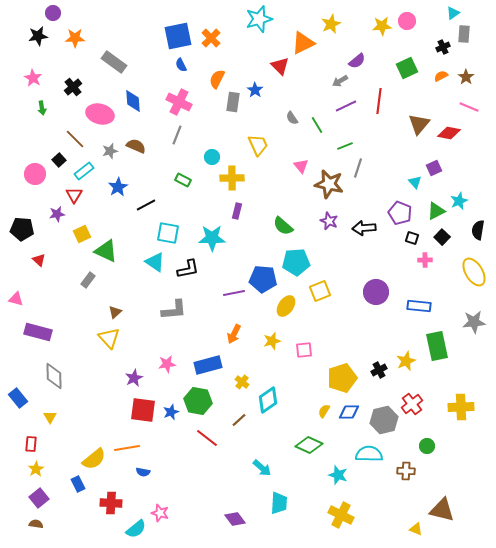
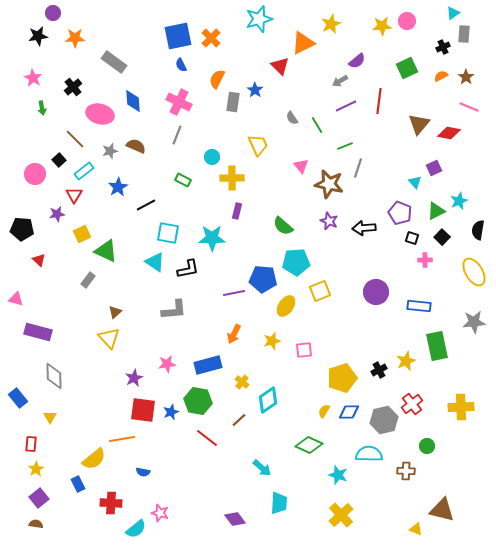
orange line at (127, 448): moved 5 px left, 9 px up
yellow cross at (341, 515): rotated 20 degrees clockwise
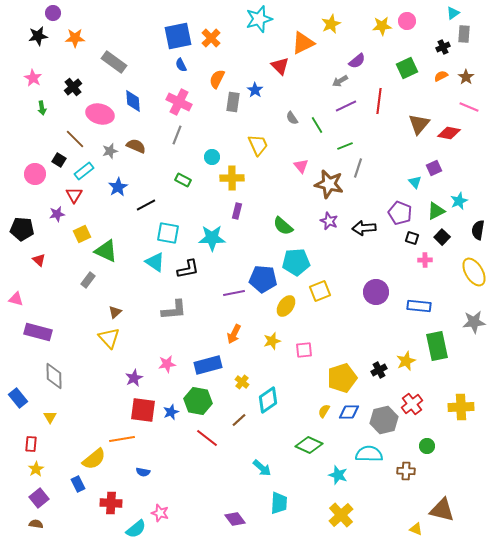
black square at (59, 160): rotated 16 degrees counterclockwise
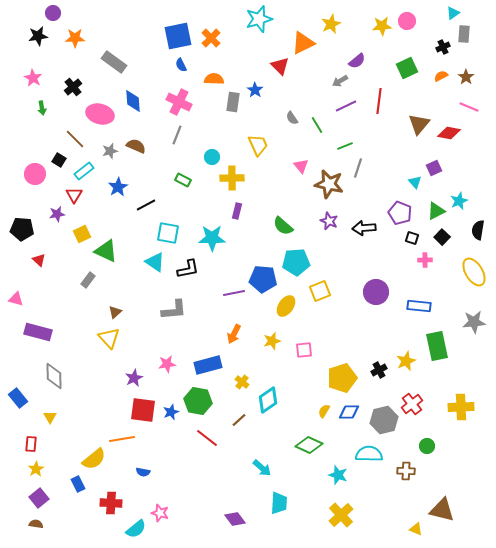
orange semicircle at (217, 79): moved 3 px left; rotated 66 degrees clockwise
